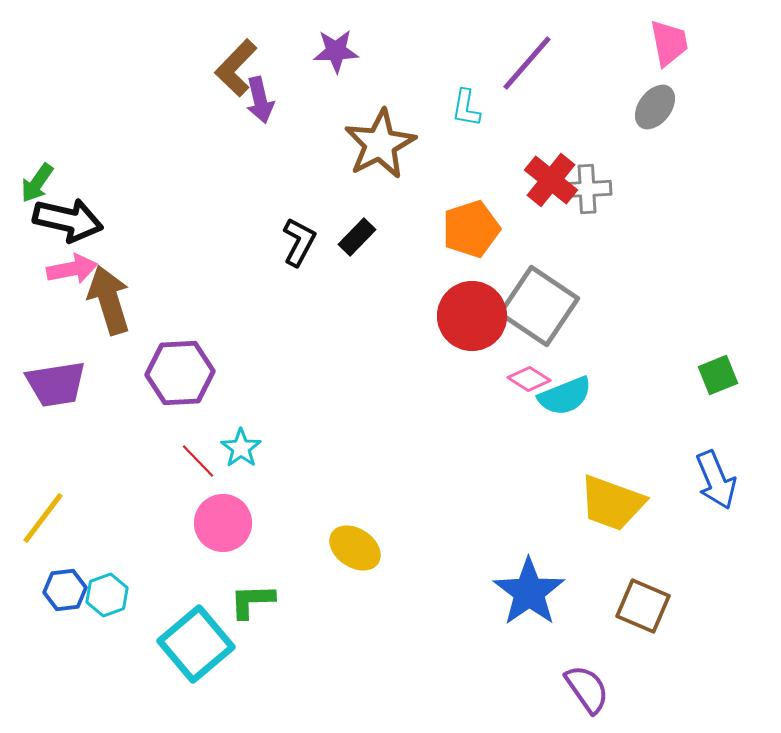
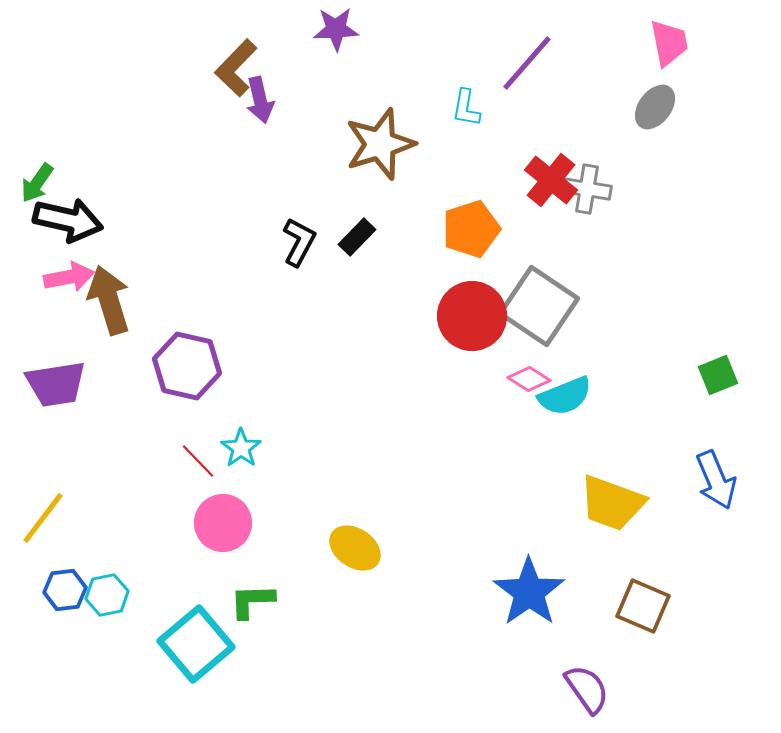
purple star: moved 22 px up
brown star: rotated 10 degrees clockwise
gray cross: rotated 12 degrees clockwise
pink arrow: moved 3 px left, 8 px down
purple hexagon: moved 7 px right, 7 px up; rotated 16 degrees clockwise
cyan hexagon: rotated 9 degrees clockwise
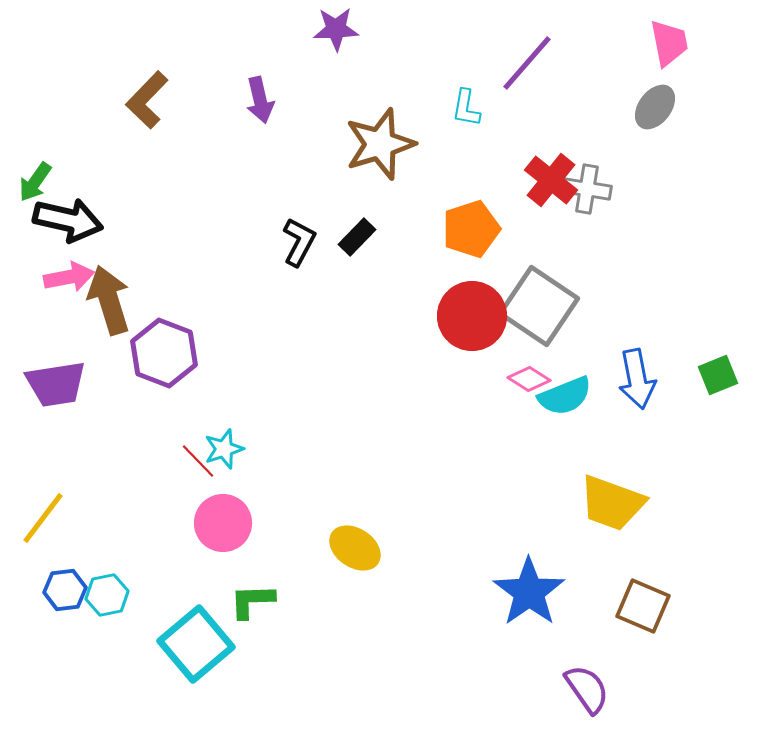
brown L-shape: moved 89 px left, 32 px down
green arrow: moved 2 px left, 1 px up
purple hexagon: moved 23 px left, 13 px up; rotated 8 degrees clockwise
cyan star: moved 17 px left, 1 px down; rotated 18 degrees clockwise
blue arrow: moved 79 px left, 101 px up; rotated 12 degrees clockwise
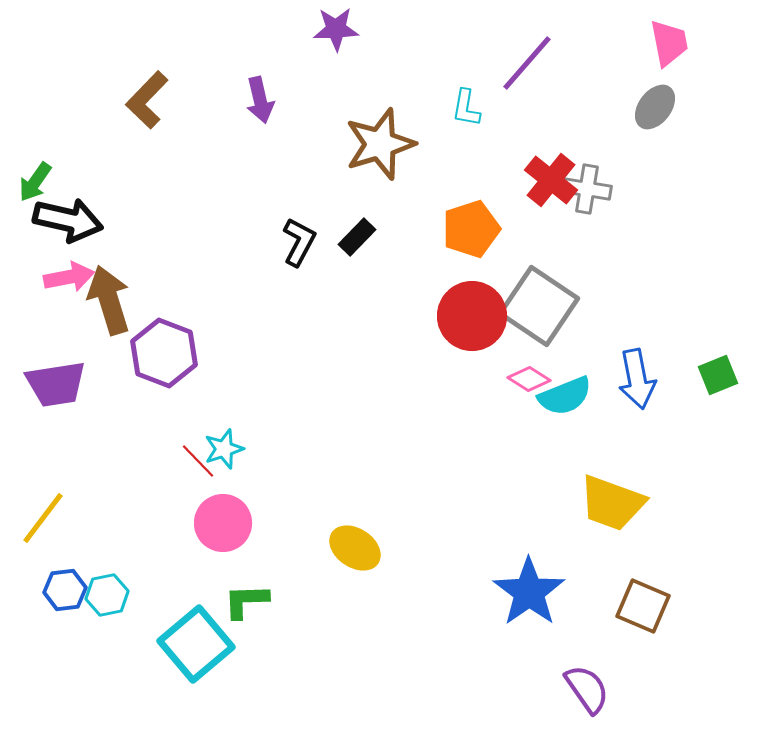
green L-shape: moved 6 px left
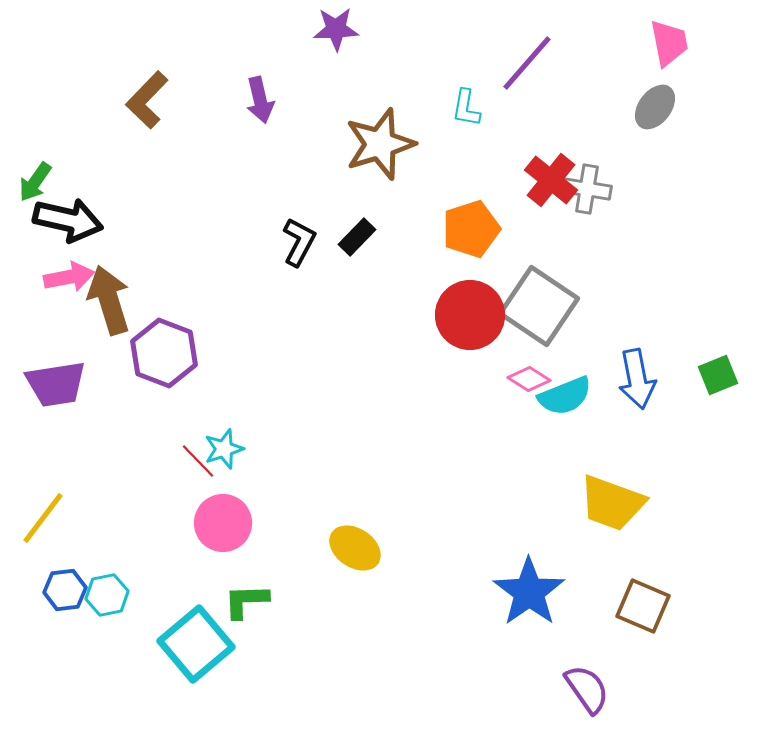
red circle: moved 2 px left, 1 px up
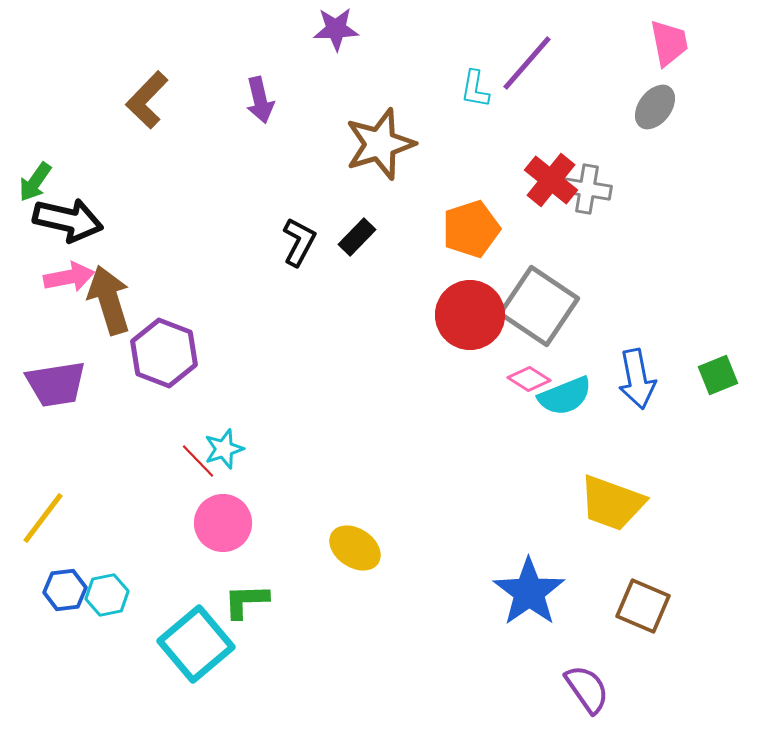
cyan L-shape: moved 9 px right, 19 px up
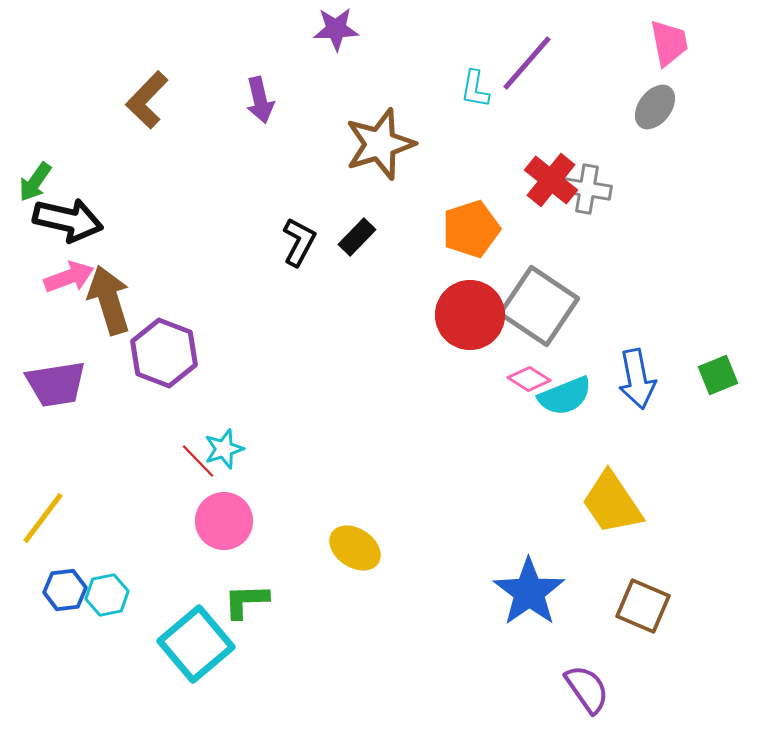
pink arrow: rotated 9 degrees counterclockwise
yellow trapezoid: rotated 36 degrees clockwise
pink circle: moved 1 px right, 2 px up
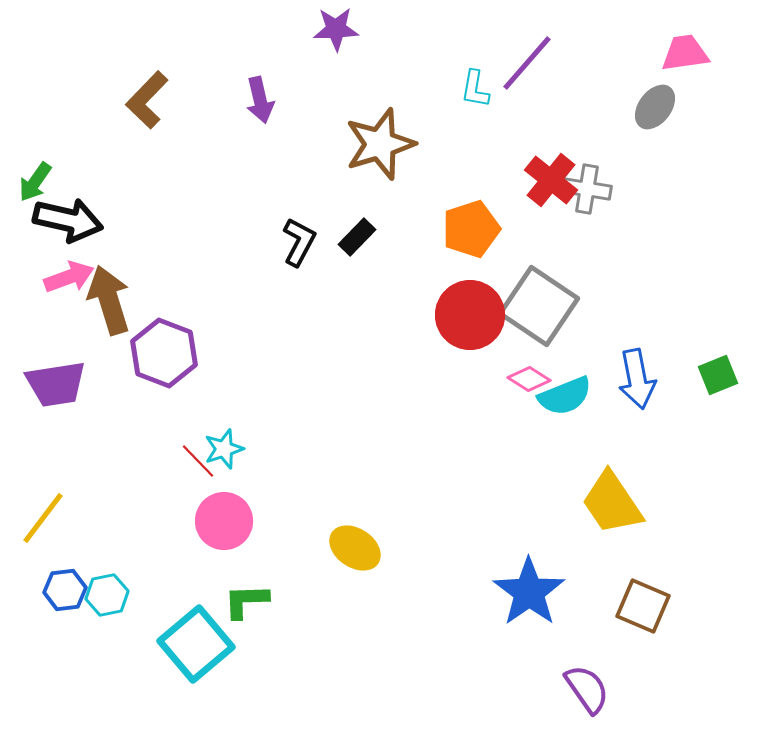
pink trapezoid: moved 16 px right, 10 px down; rotated 87 degrees counterclockwise
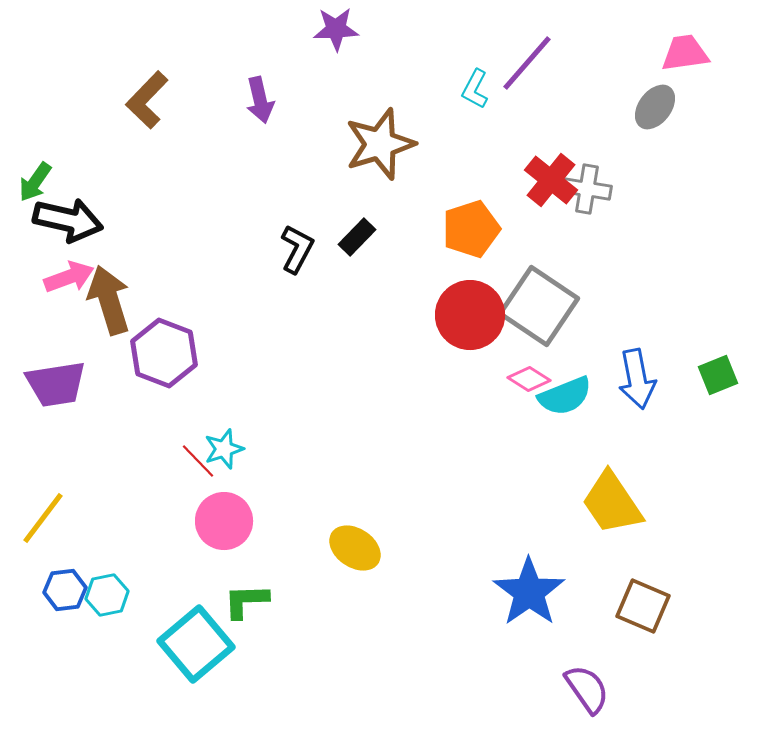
cyan L-shape: rotated 18 degrees clockwise
black L-shape: moved 2 px left, 7 px down
